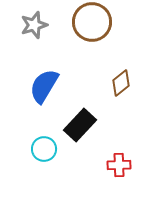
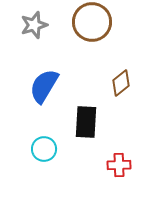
black rectangle: moved 6 px right, 3 px up; rotated 40 degrees counterclockwise
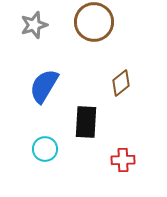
brown circle: moved 2 px right
cyan circle: moved 1 px right
red cross: moved 4 px right, 5 px up
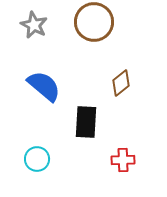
gray star: rotated 28 degrees counterclockwise
blue semicircle: rotated 99 degrees clockwise
cyan circle: moved 8 px left, 10 px down
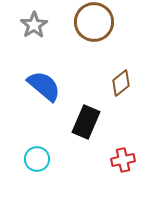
gray star: rotated 12 degrees clockwise
black rectangle: rotated 20 degrees clockwise
red cross: rotated 10 degrees counterclockwise
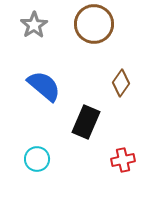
brown circle: moved 2 px down
brown diamond: rotated 16 degrees counterclockwise
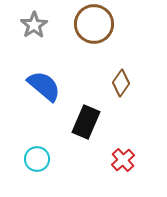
red cross: rotated 30 degrees counterclockwise
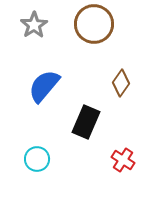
blue semicircle: rotated 90 degrees counterclockwise
red cross: rotated 15 degrees counterclockwise
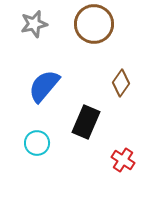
gray star: moved 1 px up; rotated 20 degrees clockwise
cyan circle: moved 16 px up
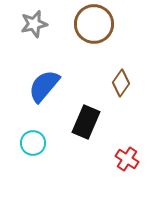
cyan circle: moved 4 px left
red cross: moved 4 px right, 1 px up
